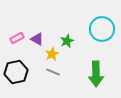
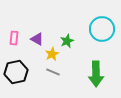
pink rectangle: moved 3 px left; rotated 56 degrees counterclockwise
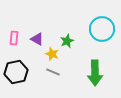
yellow star: rotated 24 degrees counterclockwise
green arrow: moved 1 px left, 1 px up
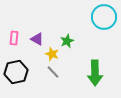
cyan circle: moved 2 px right, 12 px up
gray line: rotated 24 degrees clockwise
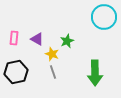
gray line: rotated 24 degrees clockwise
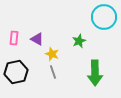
green star: moved 12 px right
